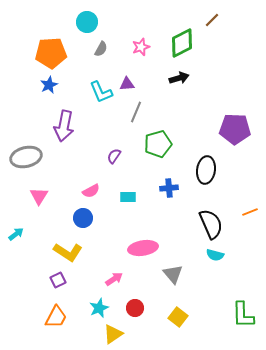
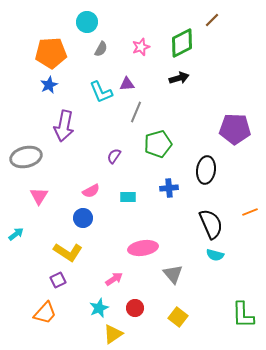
orange trapezoid: moved 11 px left, 4 px up; rotated 15 degrees clockwise
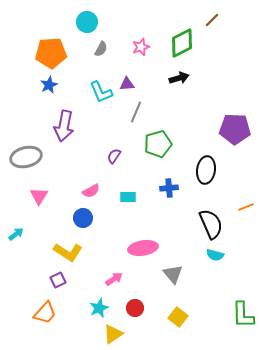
orange line: moved 4 px left, 5 px up
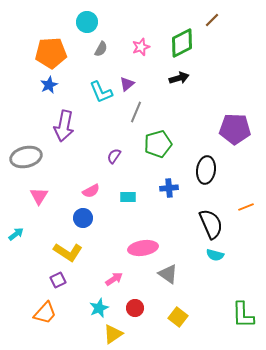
purple triangle: rotated 35 degrees counterclockwise
gray triangle: moved 5 px left; rotated 15 degrees counterclockwise
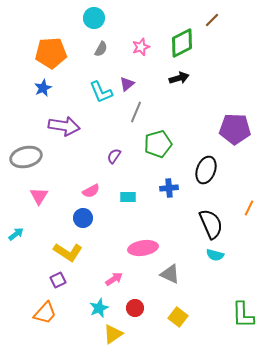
cyan circle: moved 7 px right, 4 px up
blue star: moved 6 px left, 3 px down
purple arrow: rotated 92 degrees counterclockwise
black ellipse: rotated 12 degrees clockwise
orange line: moved 3 px right, 1 px down; rotated 42 degrees counterclockwise
gray triangle: moved 2 px right; rotated 10 degrees counterclockwise
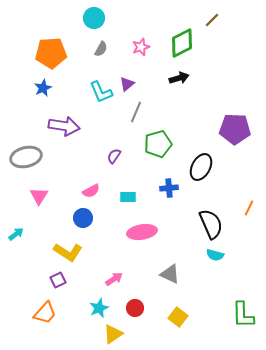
black ellipse: moved 5 px left, 3 px up; rotated 8 degrees clockwise
pink ellipse: moved 1 px left, 16 px up
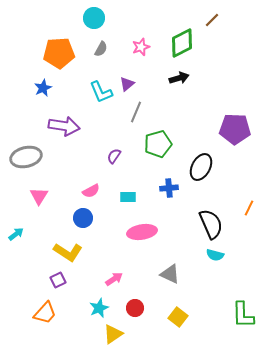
orange pentagon: moved 8 px right
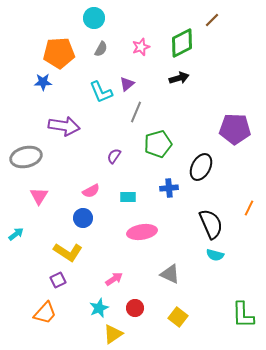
blue star: moved 6 px up; rotated 24 degrees clockwise
